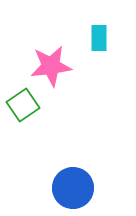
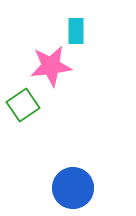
cyan rectangle: moved 23 px left, 7 px up
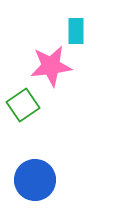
blue circle: moved 38 px left, 8 px up
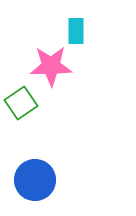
pink star: rotated 6 degrees clockwise
green square: moved 2 px left, 2 px up
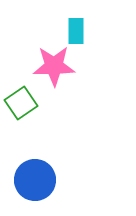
pink star: moved 3 px right
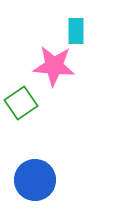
pink star: rotated 6 degrees clockwise
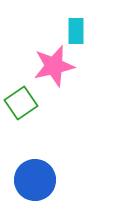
pink star: rotated 18 degrees counterclockwise
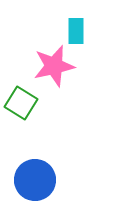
green square: rotated 24 degrees counterclockwise
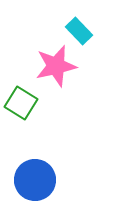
cyan rectangle: moved 3 px right; rotated 44 degrees counterclockwise
pink star: moved 2 px right
